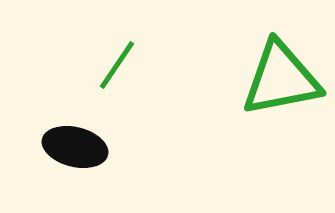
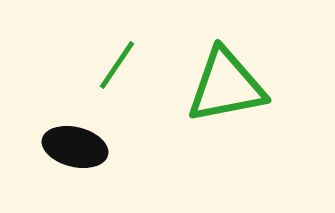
green triangle: moved 55 px left, 7 px down
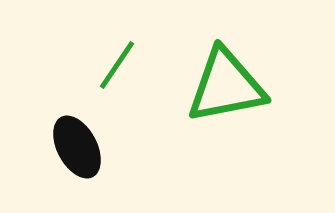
black ellipse: moved 2 px right; rotated 48 degrees clockwise
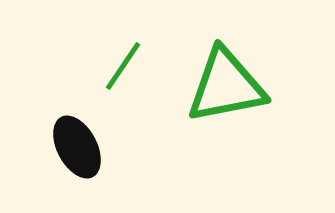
green line: moved 6 px right, 1 px down
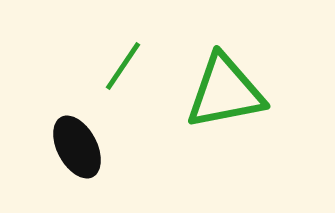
green triangle: moved 1 px left, 6 px down
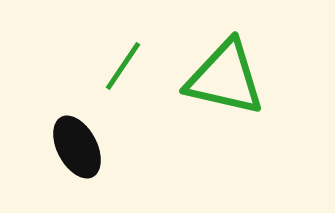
green triangle: moved 14 px up; rotated 24 degrees clockwise
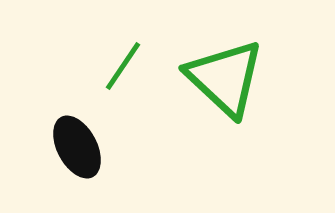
green triangle: rotated 30 degrees clockwise
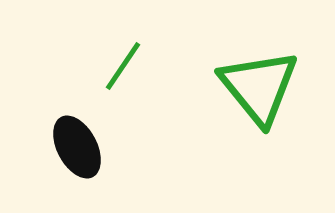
green triangle: moved 34 px right, 9 px down; rotated 8 degrees clockwise
